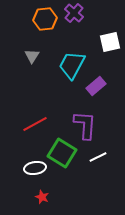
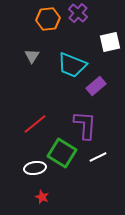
purple cross: moved 4 px right
orange hexagon: moved 3 px right
cyan trapezoid: rotated 96 degrees counterclockwise
red line: rotated 10 degrees counterclockwise
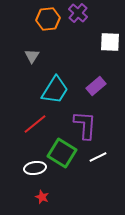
white square: rotated 15 degrees clockwise
cyan trapezoid: moved 17 px left, 25 px down; rotated 80 degrees counterclockwise
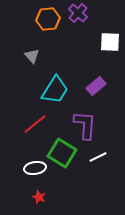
gray triangle: rotated 14 degrees counterclockwise
red star: moved 3 px left
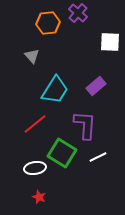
orange hexagon: moved 4 px down
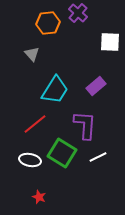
gray triangle: moved 2 px up
white ellipse: moved 5 px left, 8 px up; rotated 20 degrees clockwise
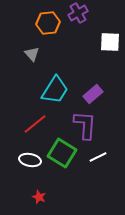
purple cross: rotated 18 degrees clockwise
purple rectangle: moved 3 px left, 8 px down
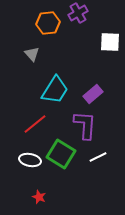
green square: moved 1 px left, 1 px down
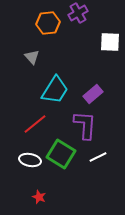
gray triangle: moved 3 px down
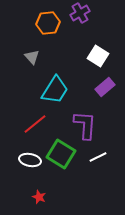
purple cross: moved 2 px right
white square: moved 12 px left, 14 px down; rotated 30 degrees clockwise
purple rectangle: moved 12 px right, 7 px up
